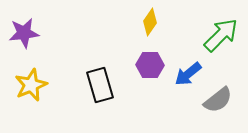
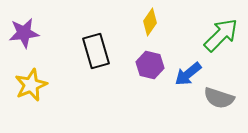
purple hexagon: rotated 12 degrees clockwise
black rectangle: moved 4 px left, 34 px up
gray semicircle: moved 1 px right, 2 px up; rotated 56 degrees clockwise
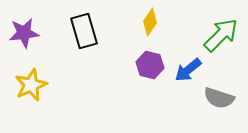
black rectangle: moved 12 px left, 20 px up
blue arrow: moved 4 px up
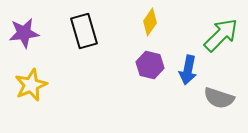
blue arrow: rotated 40 degrees counterclockwise
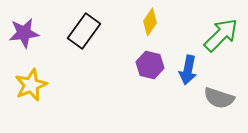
black rectangle: rotated 52 degrees clockwise
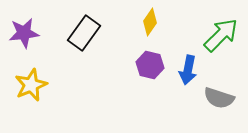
black rectangle: moved 2 px down
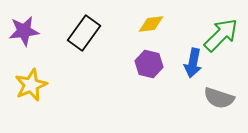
yellow diamond: moved 1 px right, 2 px down; rotated 48 degrees clockwise
purple star: moved 2 px up
purple hexagon: moved 1 px left, 1 px up
blue arrow: moved 5 px right, 7 px up
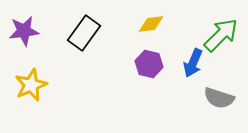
blue arrow: rotated 12 degrees clockwise
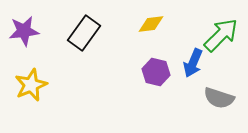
purple hexagon: moved 7 px right, 8 px down
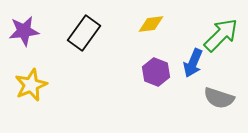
purple hexagon: rotated 8 degrees clockwise
